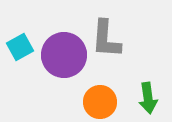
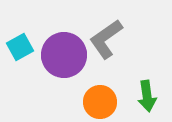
gray L-shape: rotated 51 degrees clockwise
green arrow: moved 1 px left, 2 px up
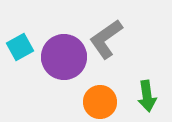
purple circle: moved 2 px down
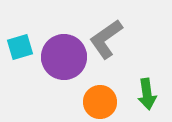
cyan square: rotated 12 degrees clockwise
green arrow: moved 2 px up
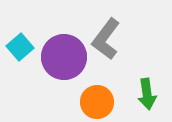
gray L-shape: rotated 18 degrees counterclockwise
cyan square: rotated 24 degrees counterclockwise
orange circle: moved 3 px left
